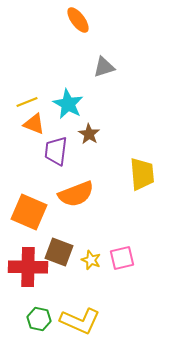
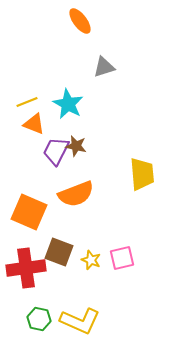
orange ellipse: moved 2 px right, 1 px down
brown star: moved 13 px left, 12 px down; rotated 20 degrees counterclockwise
purple trapezoid: rotated 20 degrees clockwise
red cross: moved 2 px left, 1 px down; rotated 9 degrees counterclockwise
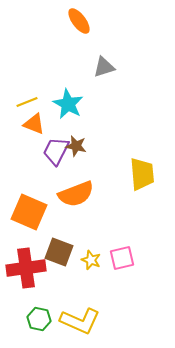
orange ellipse: moved 1 px left
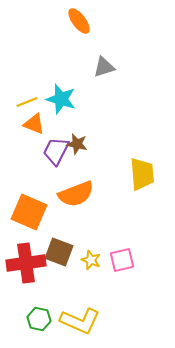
cyan star: moved 7 px left, 5 px up; rotated 12 degrees counterclockwise
brown star: moved 1 px right, 2 px up
pink square: moved 2 px down
red cross: moved 5 px up
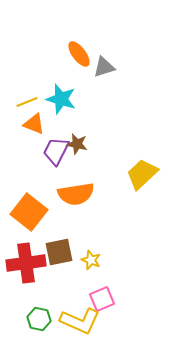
orange ellipse: moved 33 px down
yellow trapezoid: rotated 128 degrees counterclockwise
orange semicircle: rotated 12 degrees clockwise
orange square: rotated 15 degrees clockwise
brown square: rotated 32 degrees counterclockwise
pink square: moved 20 px left, 39 px down; rotated 10 degrees counterclockwise
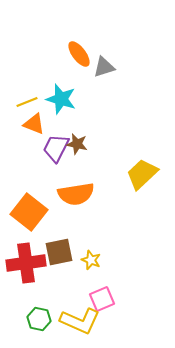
purple trapezoid: moved 3 px up
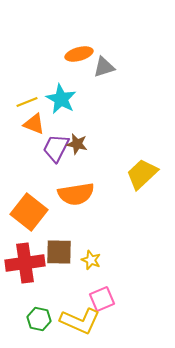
orange ellipse: rotated 68 degrees counterclockwise
cyan star: rotated 12 degrees clockwise
brown square: rotated 12 degrees clockwise
red cross: moved 1 px left
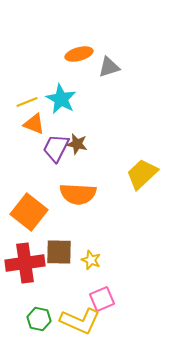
gray triangle: moved 5 px right
orange semicircle: moved 2 px right; rotated 12 degrees clockwise
